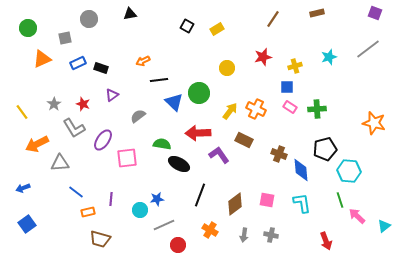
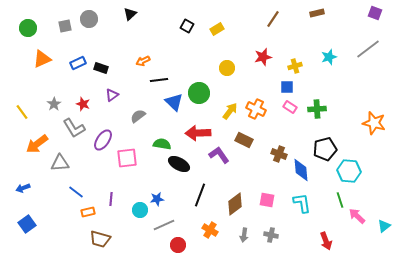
black triangle at (130, 14): rotated 32 degrees counterclockwise
gray square at (65, 38): moved 12 px up
orange arrow at (37, 144): rotated 10 degrees counterclockwise
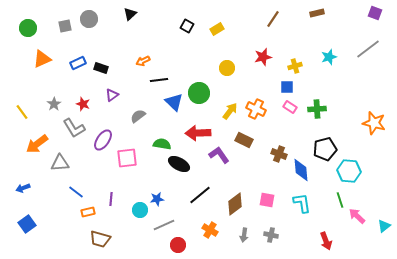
black line at (200, 195): rotated 30 degrees clockwise
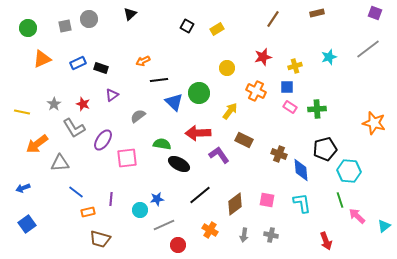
orange cross at (256, 109): moved 18 px up
yellow line at (22, 112): rotated 42 degrees counterclockwise
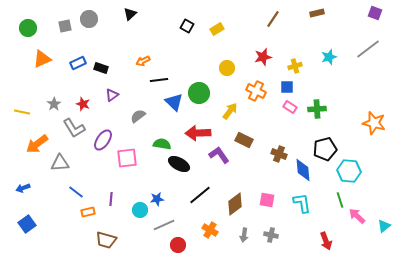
blue diamond at (301, 170): moved 2 px right
brown trapezoid at (100, 239): moved 6 px right, 1 px down
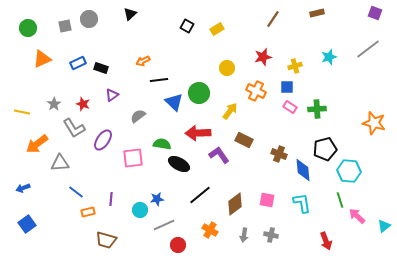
pink square at (127, 158): moved 6 px right
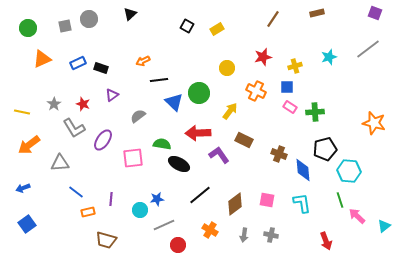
green cross at (317, 109): moved 2 px left, 3 px down
orange arrow at (37, 144): moved 8 px left, 1 px down
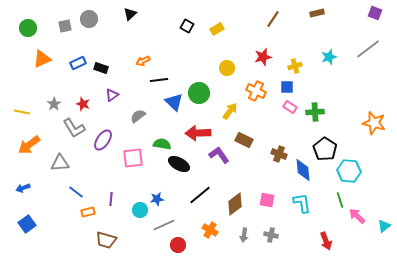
black pentagon at (325, 149): rotated 25 degrees counterclockwise
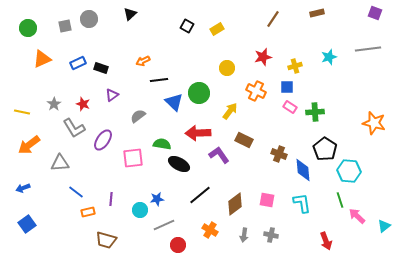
gray line at (368, 49): rotated 30 degrees clockwise
